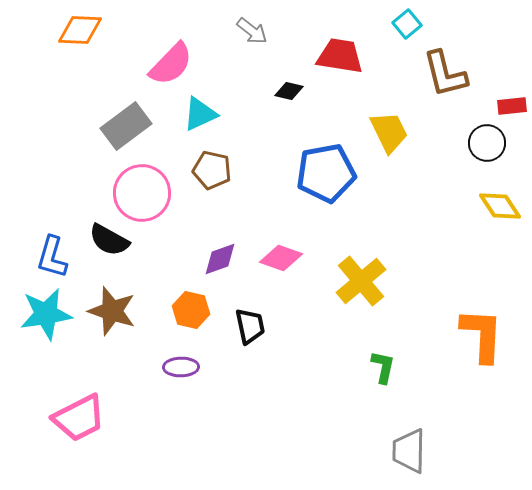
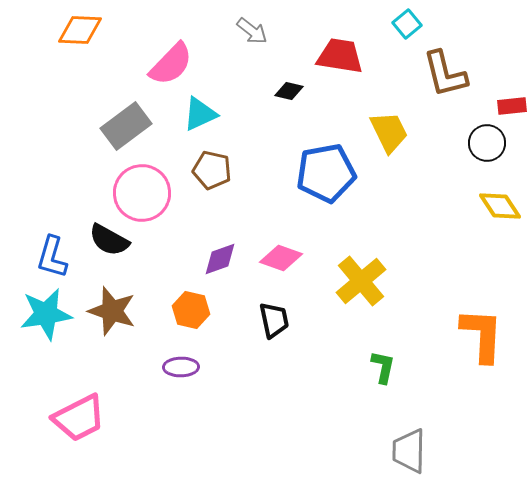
black trapezoid: moved 24 px right, 6 px up
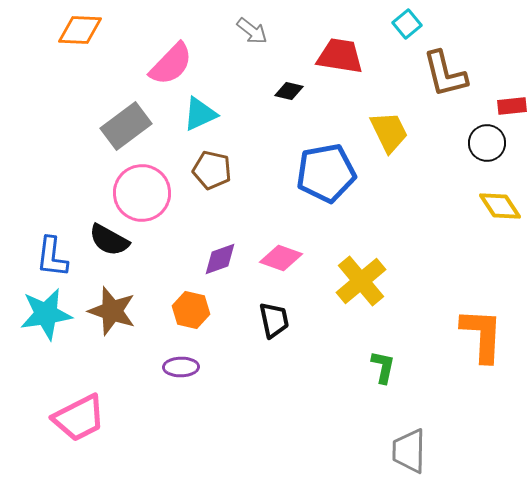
blue L-shape: rotated 9 degrees counterclockwise
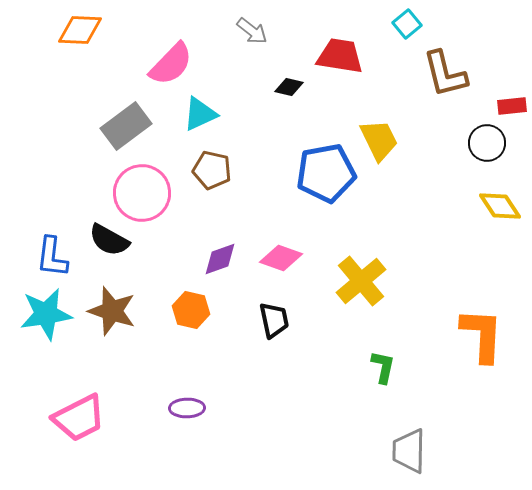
black diamond: moved 4 px up
yellow trapezoid: moved 10 px left, 8 px down
purple ellipse: moved 6 px right, 41 px down
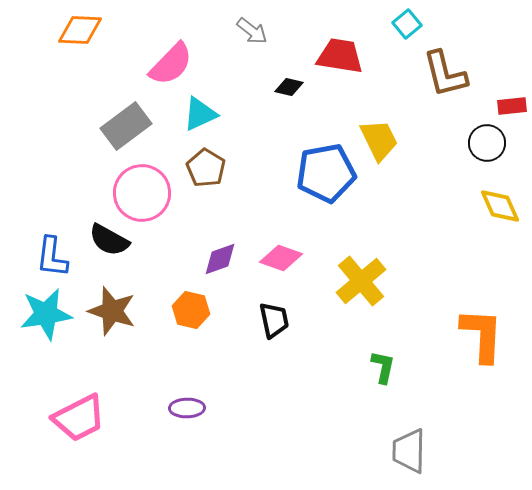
brown pentagon: moved 6 px left, 2 px up; rotated 18 degrees clockwise
yellow diamond: rotated 9 degrees clockwise
